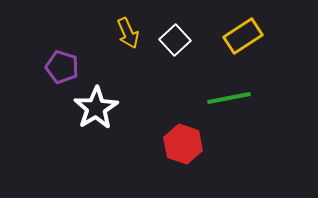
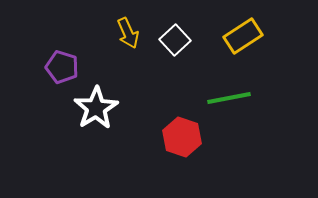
red hexagon: moved 1 px left, 7 px up
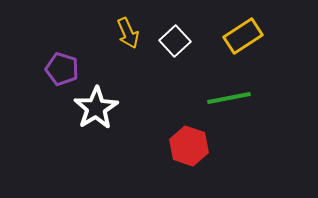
white square: moved 1 px down
purple pentagon: moved 2 px down
red hexagon: moved 7 px right, 9 px down
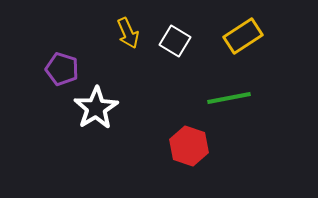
white square: rotated 16 degrees counterclockwise
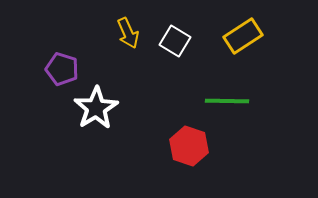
green line: moved 2 px left, 3 px down; rotated 12 degrees clockwise
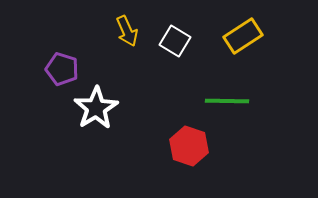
yellow arrow: moved 1 px left, 2 px up
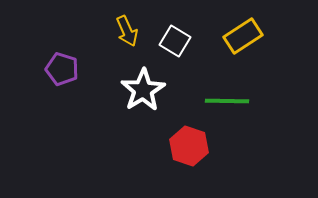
white star: moved 47 px right, 18 px up
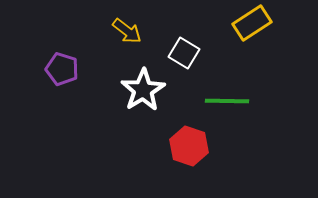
yellow arrow: rotated 28 degrees counterclockwise
yellow rectangle: moved 9 px right, 13 px up
white square: moved 9 px right, 12 px down
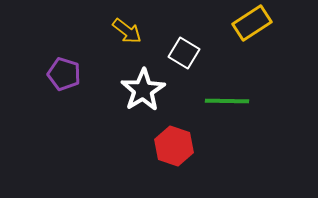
purple pentagon: moved 2 px right, 5 px down
red hexagon: moved 15 px left
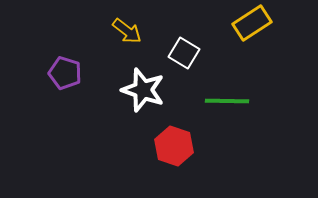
purple pentagon: moved 1 px right, 1 px up
white star: rotated 21 degrees counterclockwise
